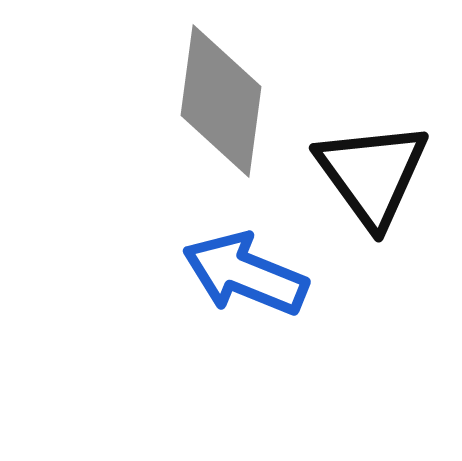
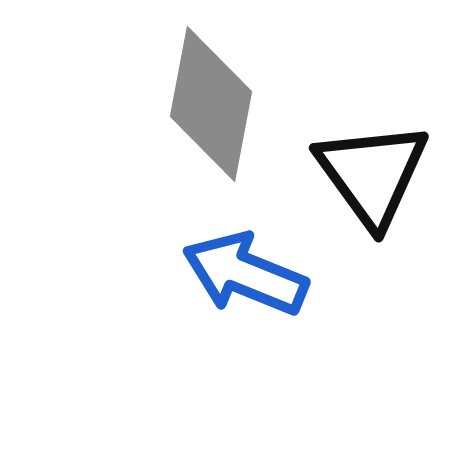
gray diamond: moved 10 px left, 3 px down; rotated 3 degrees clockwise
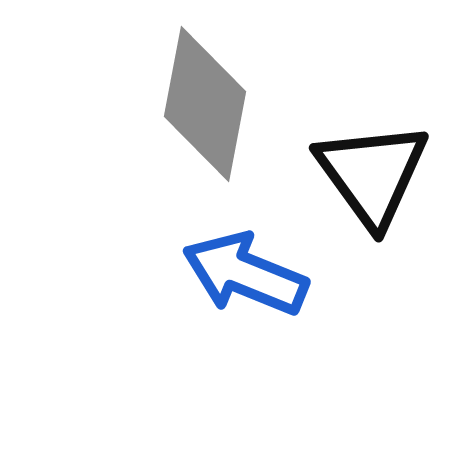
gray diamond: moved 6 px left
